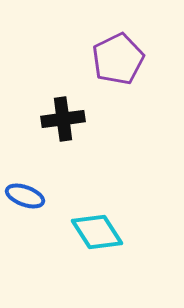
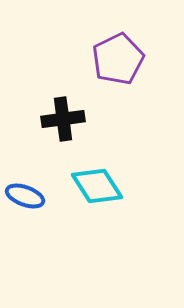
cyan diamond: moved 46 px up
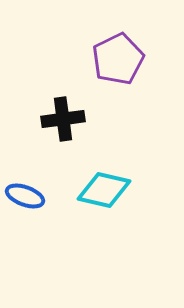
cyan diamond: moved 7 px right, 4 px down; rotated 44 degrees counterclockwise
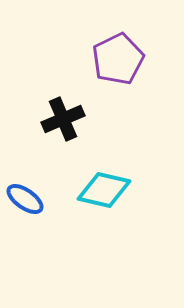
black cross: rotated 15 degrees counterclockwise
blue ellipse: moved 3 px down; rotated 15 degrees clockwise
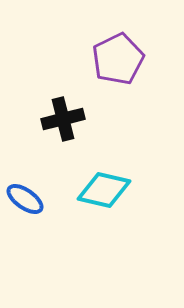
black cross: rotated 9 degrees clockwise
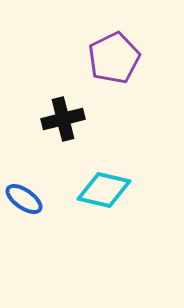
purple pentagon: moved 4 px left, 1 px up
blue ellipse: moved 1 px left
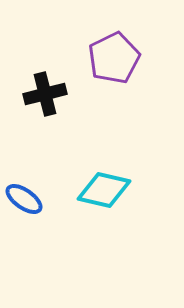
black cross: moved 18 px left, 25 px up
